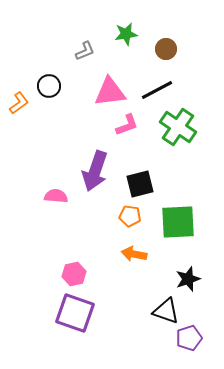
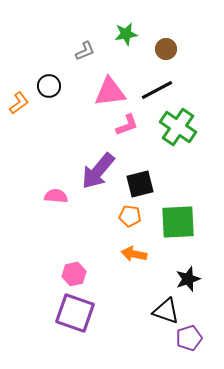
purple arrow: moved 3 px right; rotated 21 degrees clockwise
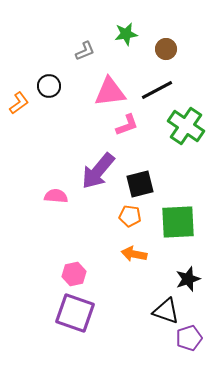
green cross: moved 8 px right, 1 px up
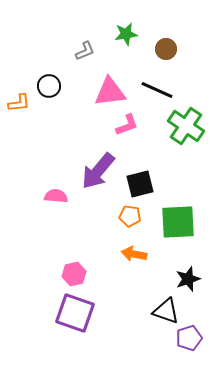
black line: rotated 52 degrees clockwise
orange L-shape: rotated 30 degrees clockwise
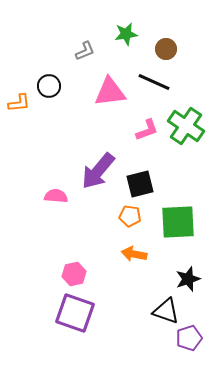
black line: moved 3 px left, 8 px up
pink L-shape: moved 20 px right, 5 px down
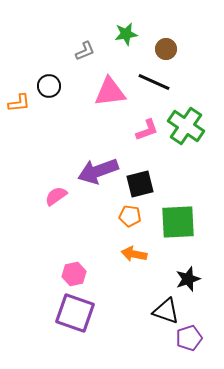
purple arrow: rotated 30 degrees clockwise
pink semicircle: rotated 40 degrees counterclockwise
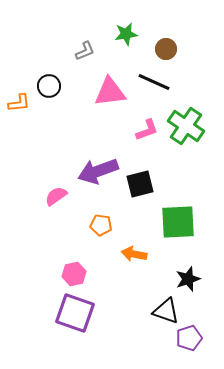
orange pentagon: moved 29 px left, 9 px down
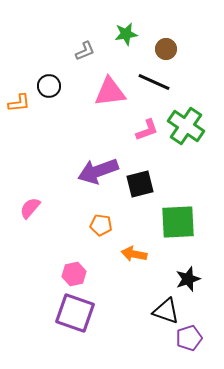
pink semicircle: moved 26 px left, 12 px down; rotated 15 degrees counterclockwise
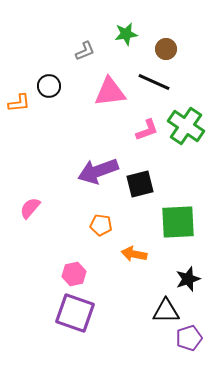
black triangle: rotated 20 degrees counterclockwise
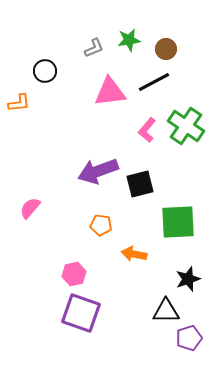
green star: moved 3 px right, 6 px down
gray L-shape: moved 9 px right, 3 px up
black line: rotated 52 degrees counterclockwise
black circle: moved 4 px left, 15 px up
pink L-shape: rotated 150 degrees clockwise
purple square: moved 6 px right
